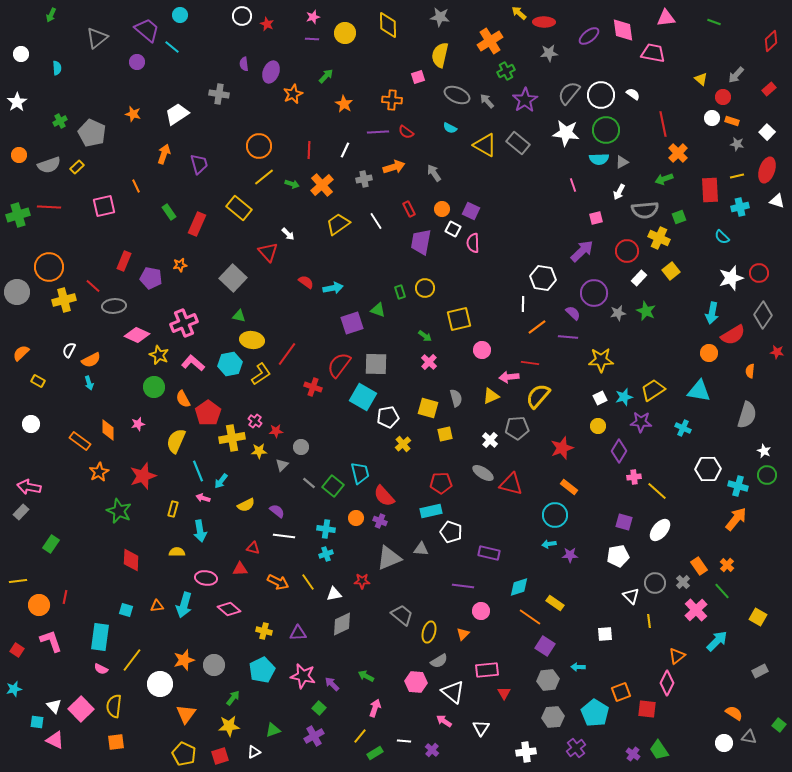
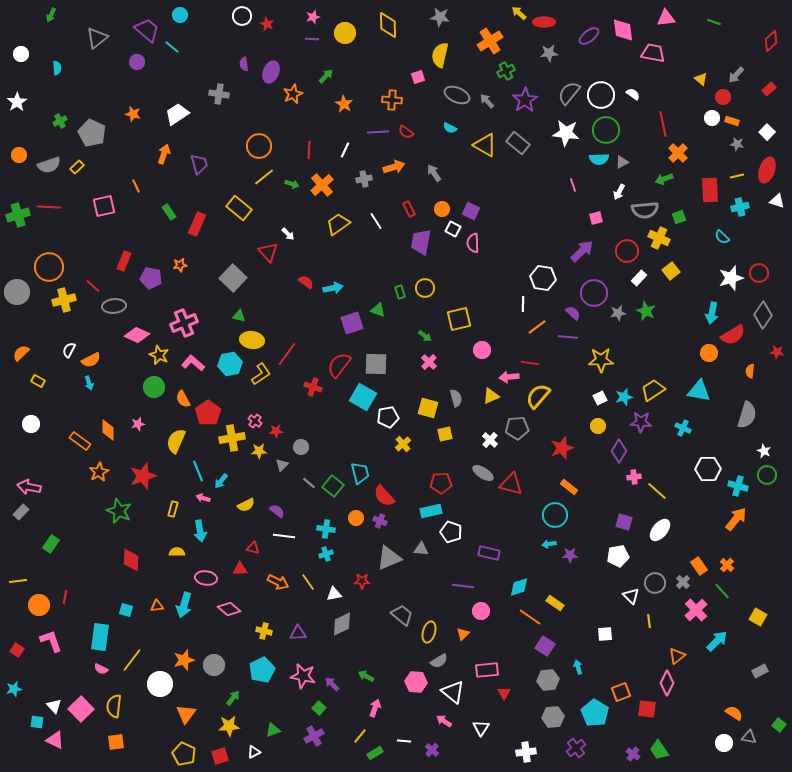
cyan arrow at (578, 667): rotated 72 degrees clockwise
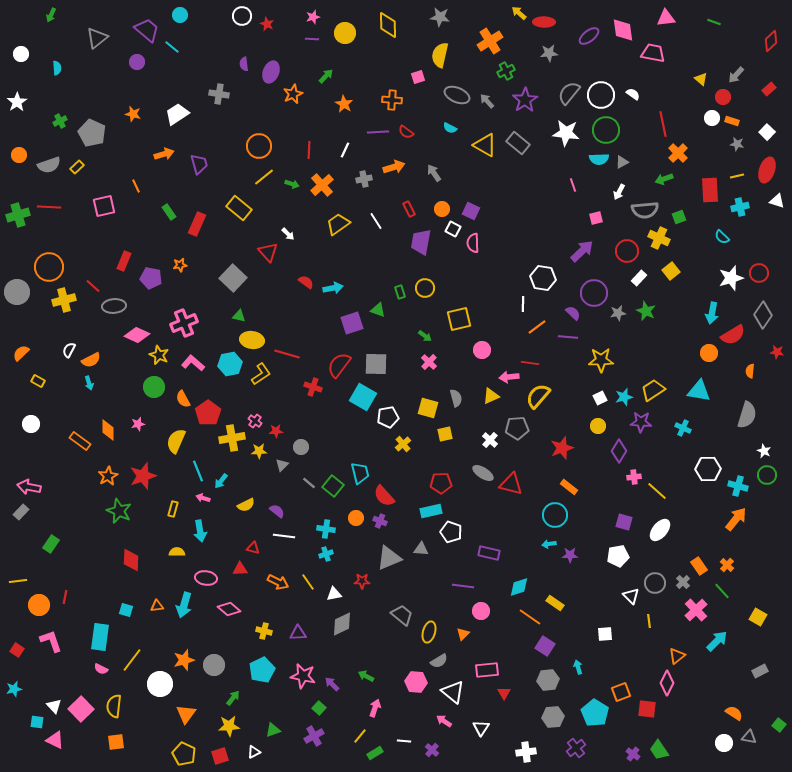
orange arrow at (164, 154): rotated 54 degrees clockwise
red line at (287, 354): rotated 70 degrees clockwise
orange star at (99, 472): moved 9 px right, 4 px down
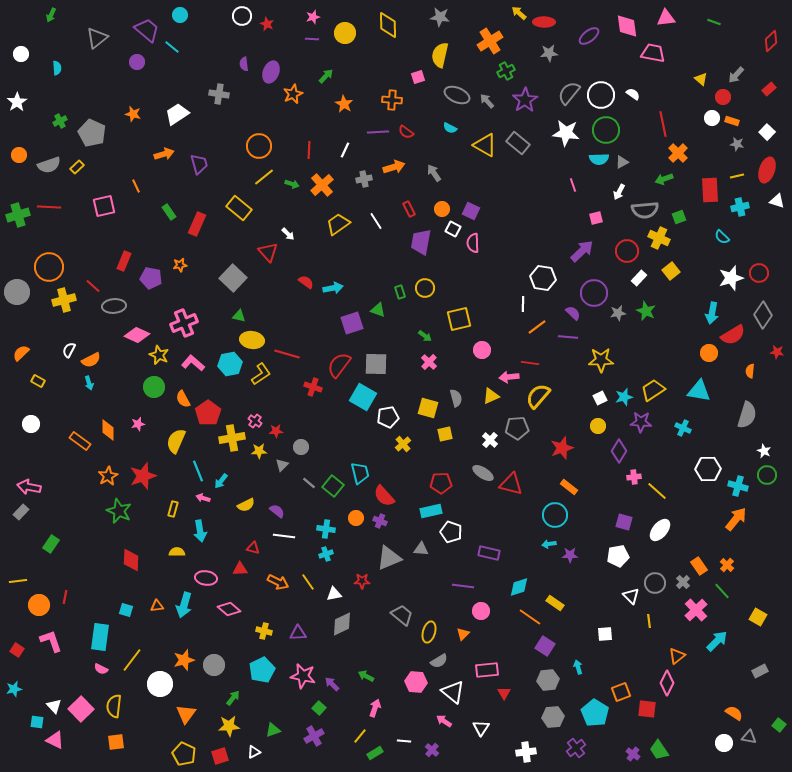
pink diamond at (623, 30): moved 4 px right, 4 px up
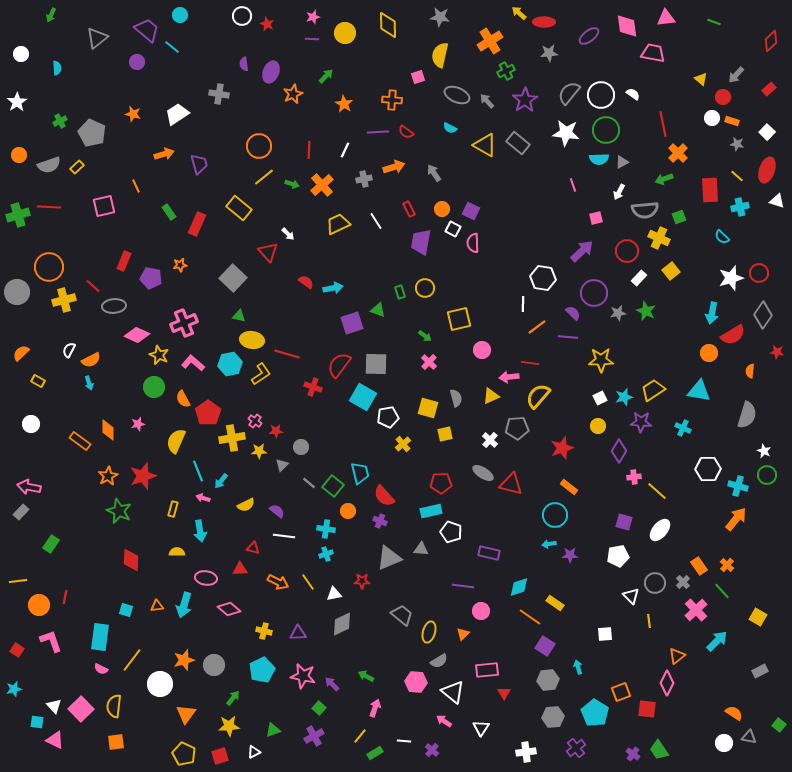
yellow line at (737, 176): rotated 56 degrees clockwise
yellow trapezoid at (338, 224): rotated 10 degrees clockwise
orange circle at (356, 518): moved 8 px left, 7 px up
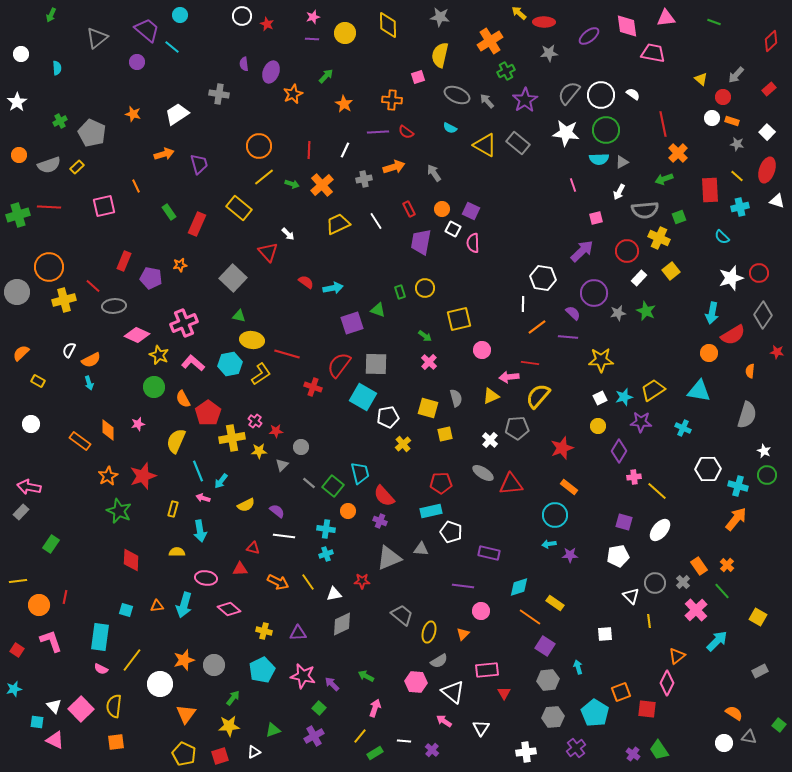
red triangle at (511, 484): rotated 20 degrees counterclockwise
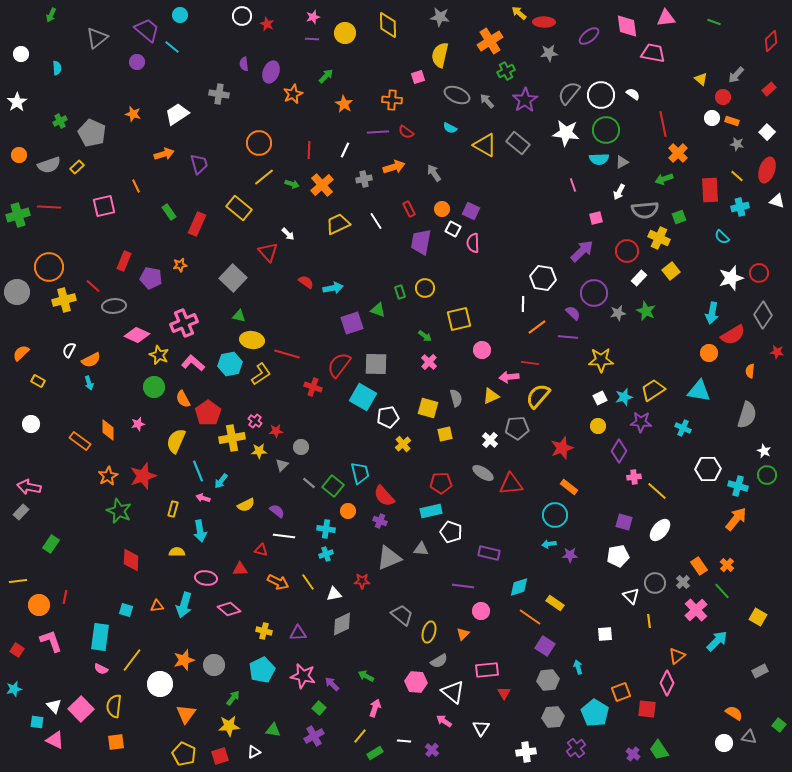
orange circle at (259, 146): moved 3 px up
red triangle at (253, 548): moved 8 px right, 2 px down
green triangle at (273, 730): rotated 28 degrees clockwise
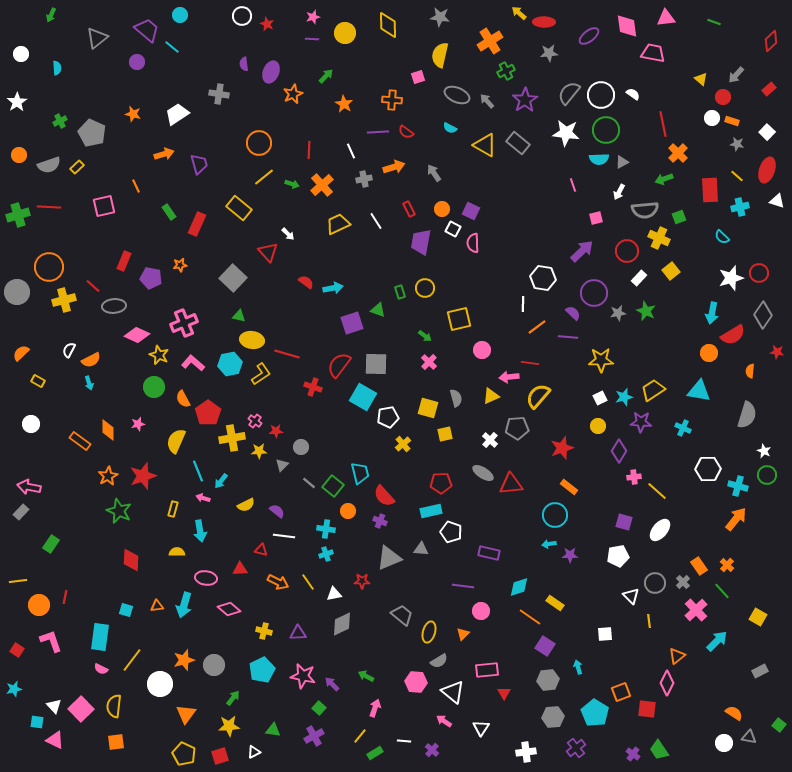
white line at (345, 150): moved 6 px right, 1 px down; rotated 49 degrees counterclockwise
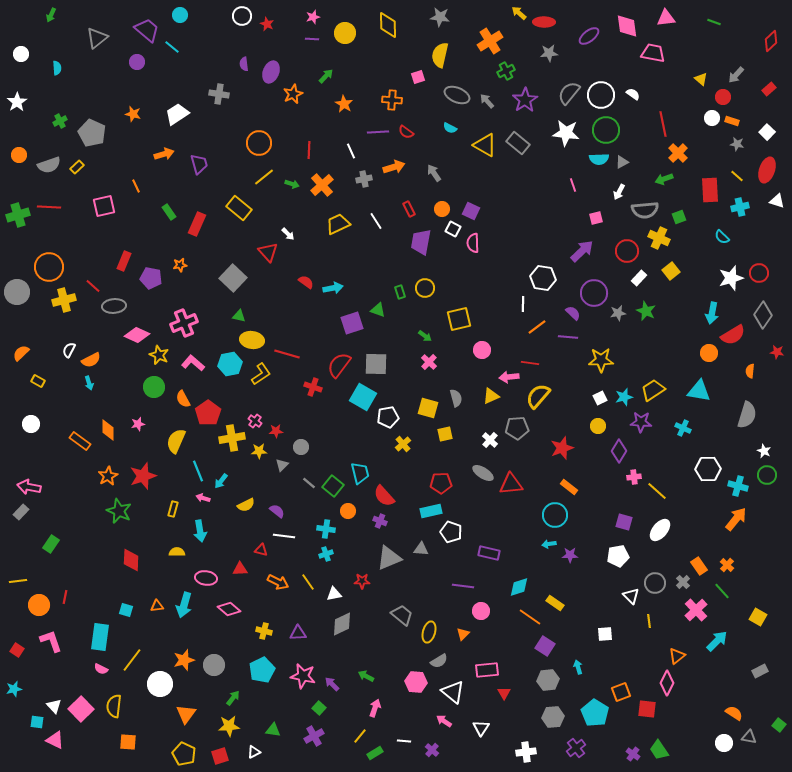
orange square at (116, 742): moved 12 px right; rotated 12 degrees clockwise
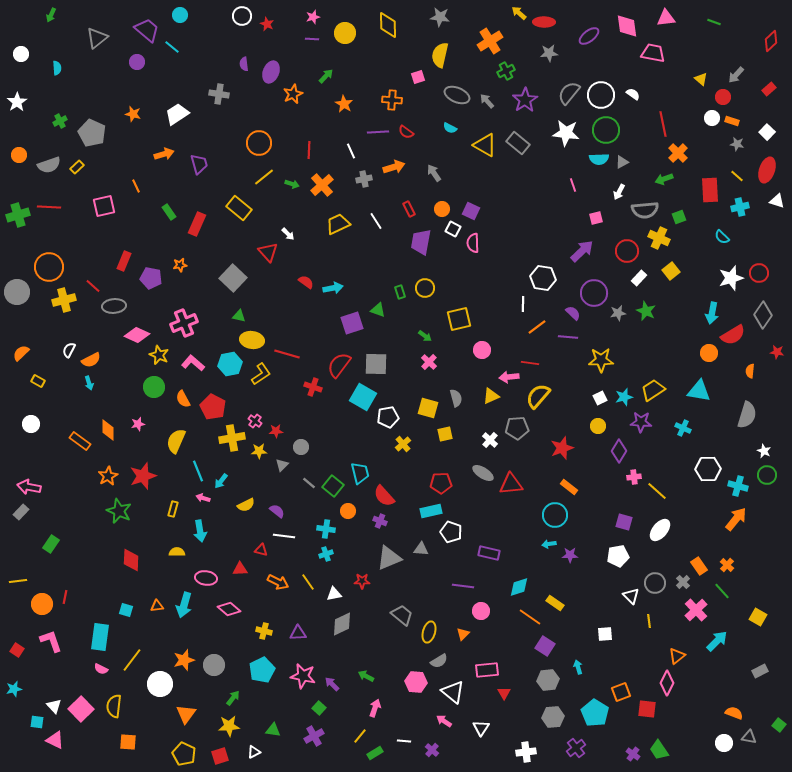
red pentagon at (208, 413): moved 5 px right, 6 px up; rotated 10 degrees counterclockwise
orange circle at (39, 605): moved 3 px right, 1 px up
orange semicircle at (734, 713): rotated 12 degrees counterclockwise
